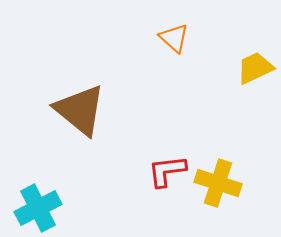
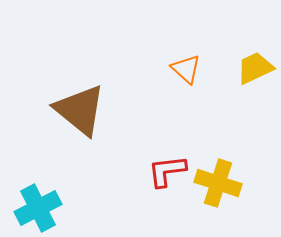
orange triangle: moved 12 px right, 31 px down
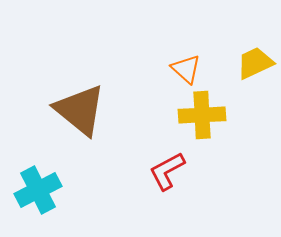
yellow trapezoid: moved 5 px up
red L-shape: rotated 21 degrees counterclockwise
yellow cross: moved 16 px left, 68 px up; rotated 21 degrees counterclockwise
cyan cross: moved 18 px up
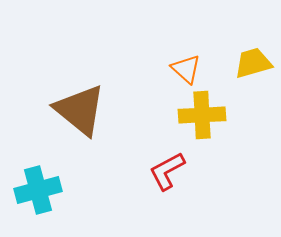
yellow trapezoid: moved 2 px left; rotated 9 degrees clockwise
cyan cross: rotated 12 degrees clockwise
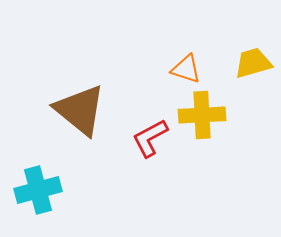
orange triangle: rotated 24 degrees counterclockwise
red L-shape: moved 17 px left, 33 px up
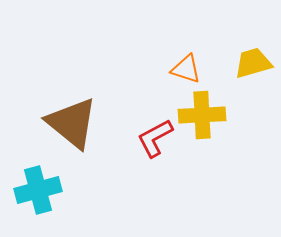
brown triangle: moved 8 px left, 13 px down
red L-shape: moved 5 px right
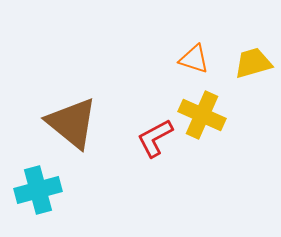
orange triangle: moved 8 px right, 10 px up
yellow cross: rotated 27 degrees clockwise
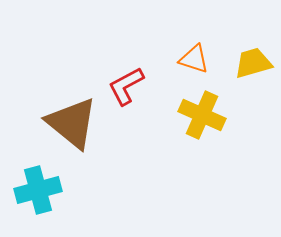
red L-shape: moved 29 px left, 52 px up
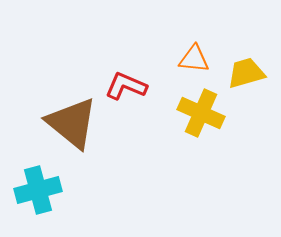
orange triangle: rotated 12 degrees counterclockwise
yellow trapezoid: moved 7 px left, 10 px down
red L-shape: rotated 51 degrees clockwise
yellow cross: moved 1 px left, 2 px up
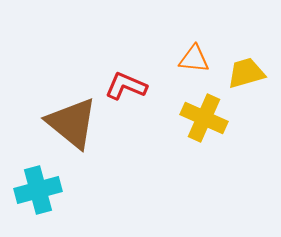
yellow cross: moved 3 px right, 5 px down
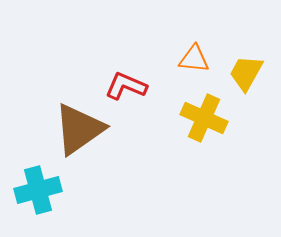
yellow trapezoid: rotated 45 degrees counterclockwise
brown triangle: moved 7 px right, 6 px down; rotated 46 degrees clockwise
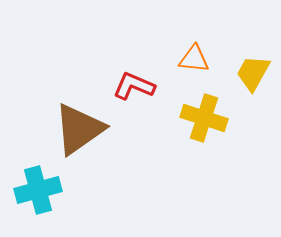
yellow trapezoid: moved 7 px right
red L-shape: moved 8 px right
yellow cross: rotated 6 degrees counterclockwise
